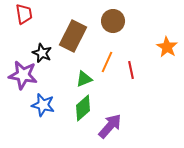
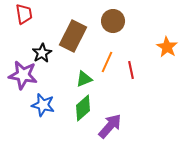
black star: rotated 18 degrees clockwise
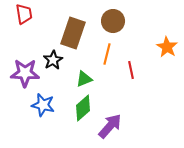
brown rectangle: moved 3 px up; rotated 8 degrees counterclockwise
black star: moved 11 px right, 7 px down
orange line: moved 8 px up; rotated 10 degrees counterclockwise
purple star: moved 2 px right, 2 px up; rotated 8 degrees counterclockwise
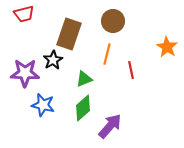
red trapezoid: rotated 85 degrees clockwise
brown rectangle: moved 4 px left, 1 px down
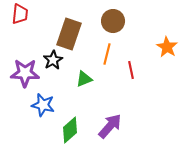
red trapezoid: moved 4 px left; rotated 70 degrees counterclockwise
green diamond: moved 13 px left, 22 px down
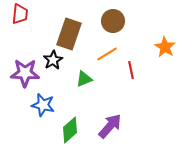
orange star: moved 2 px left
orange line: rotated 45 degrees clockwise
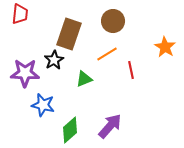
black star: moved 1 px right
